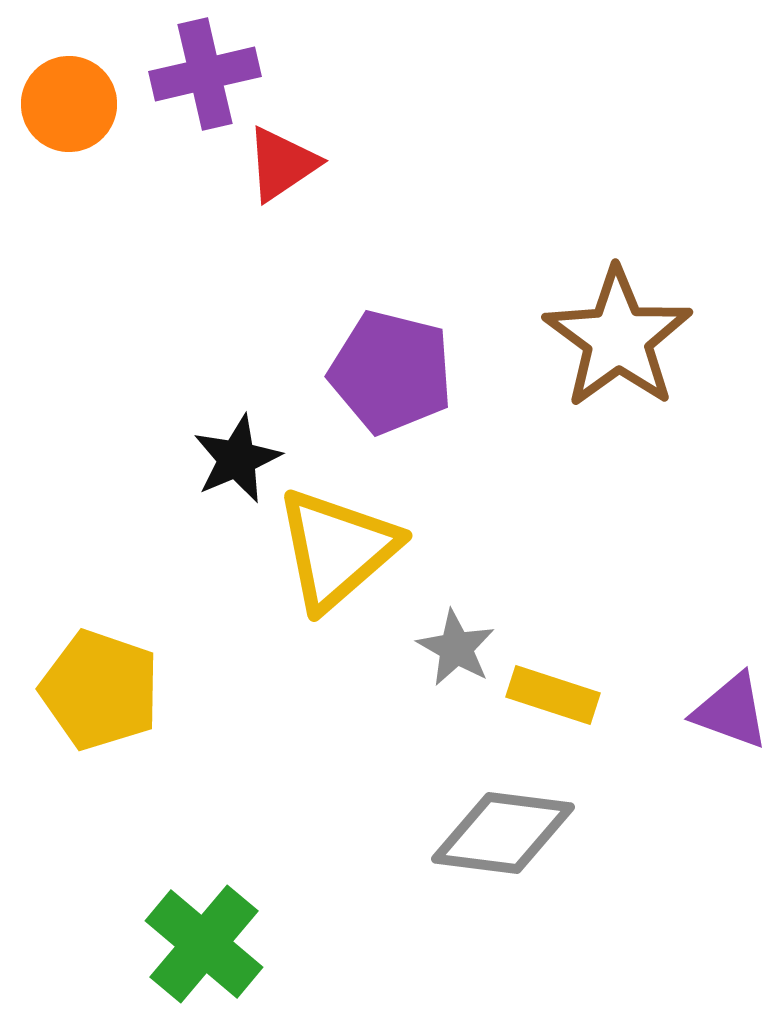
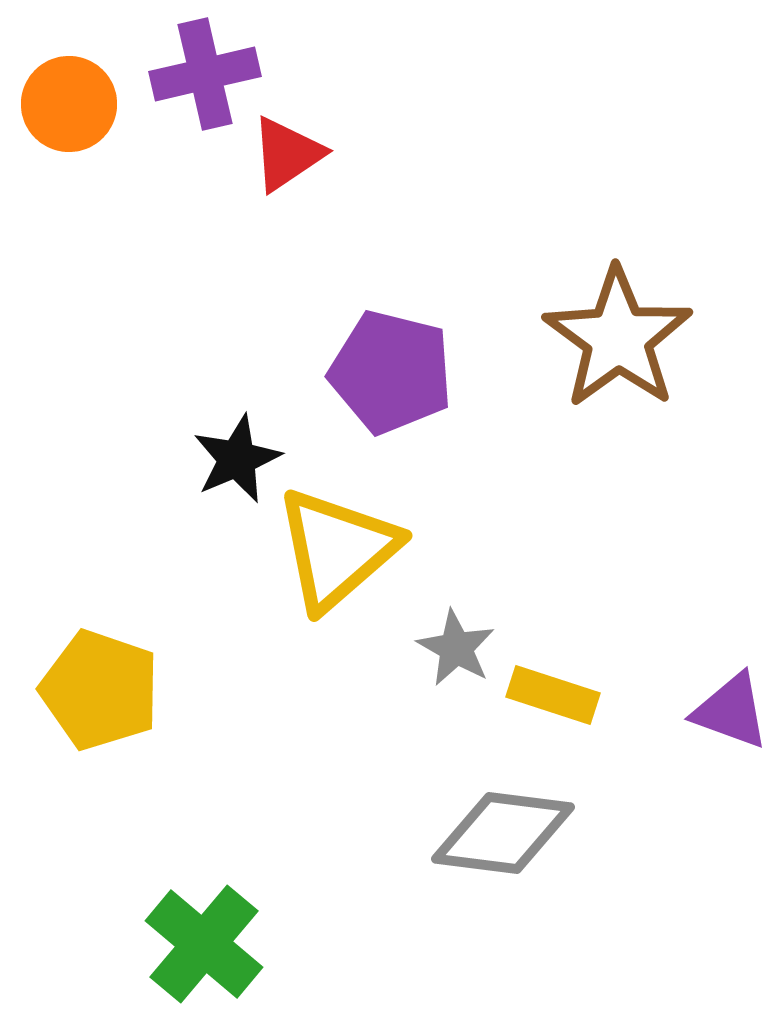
red triangle: moved 5 px right, 10 px up
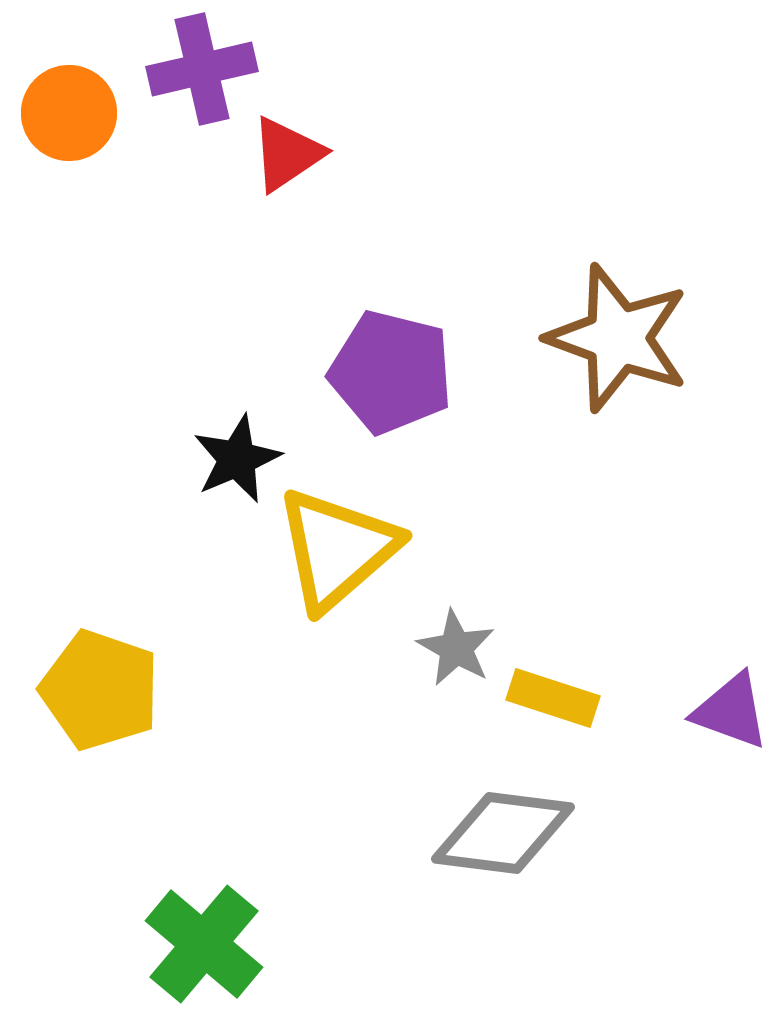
purple cross: moved 3 px left, 5 px up
orange circle: moved 9 px down
brown star: rotated 16 degrees counterclockwise
yellow rectangle: moved 3 px down
